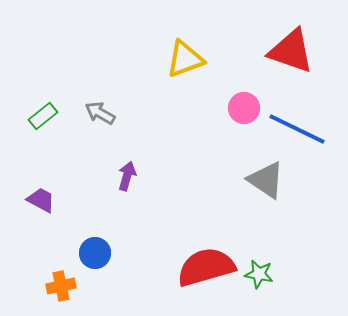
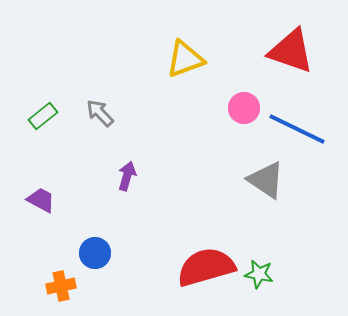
gray arrow: rotated 16 degrees clockwise
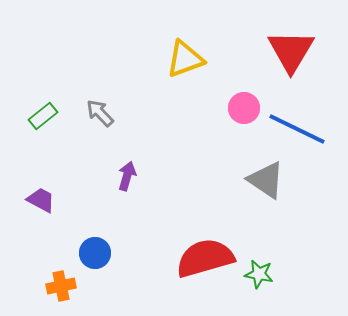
red triangle: rotated 42 degrees clockwise
red semicircle: moved 1 px left, 9 px up
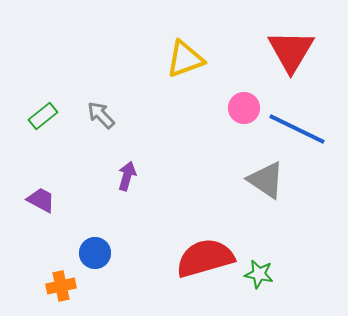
gray arrow: moved 1 px right, 2 px down
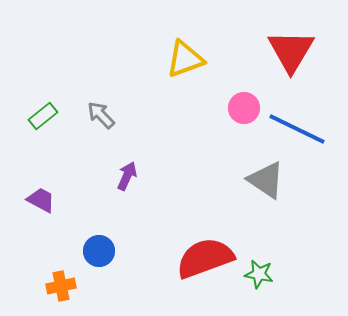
purple arrow: rotated 8 degrees clockwise
blue circle: moved 4 px right, 2 px up
red semicircle: rotated 4 degrees counterclockwise
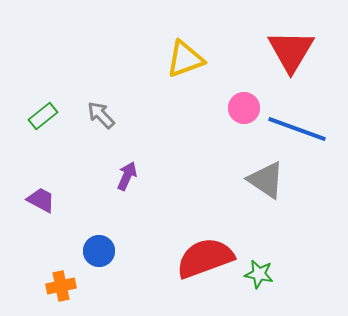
blue line: rotated 6 degrees counterclockwise
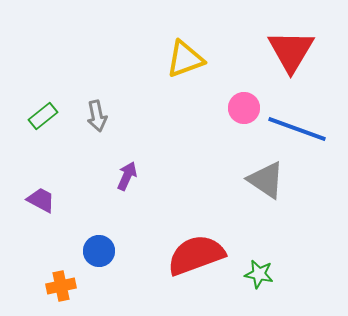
gray arrow: moved 4 px left, 1 px down; rotated 148 degrees counterclockwise
red semicircle: moved 9 px left, 3 px up
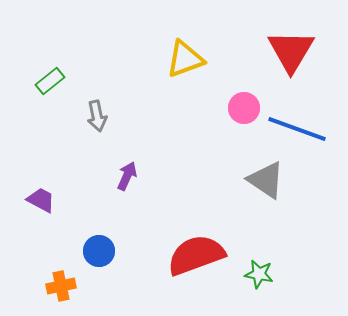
green rectangle: moved 7 px right, 35 px up
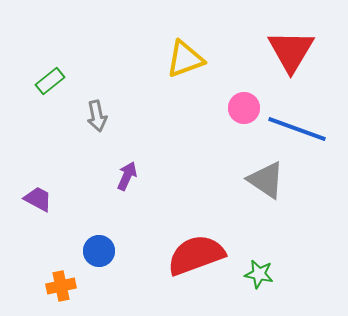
purple trapezoid: moved 3 px left, 1 px up
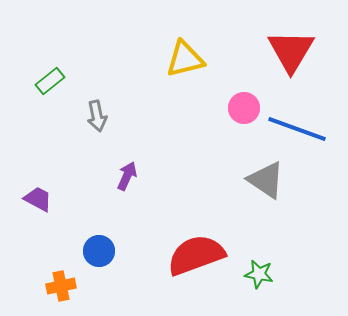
yellow triangle: rotated 6 degrees clockwise
